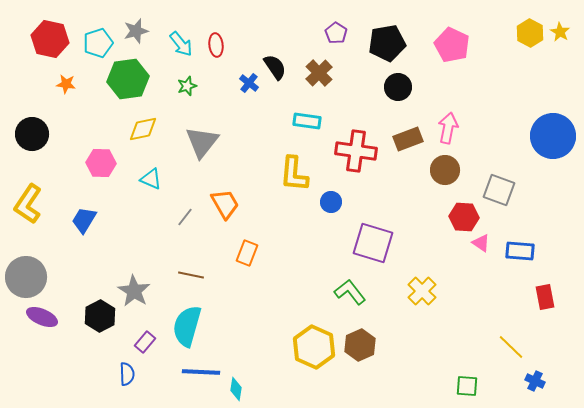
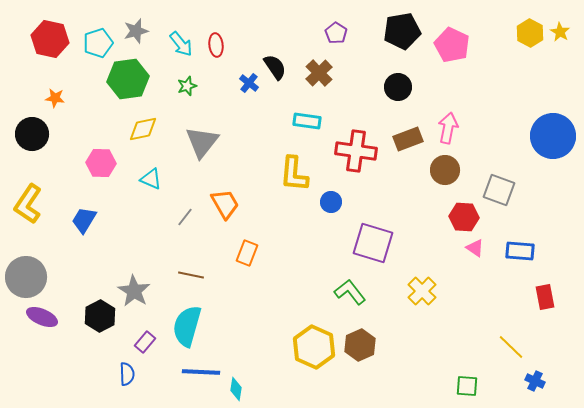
black pentagon at (387, 43): moved 15 px right, 12 px up
orange star at (66, 84): moved 11 px left, 14 px down
pink triangle at (481, 243): moved 6 px left, 5 px down
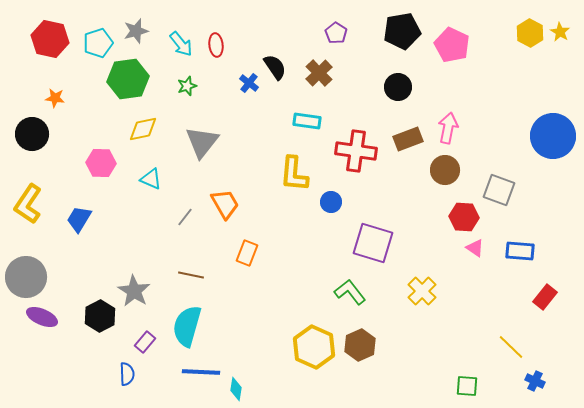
blue trapezoid at (84, 220): moved 5 px left, 1 px up
red rectangle at (545, 297): rotated 50 degrees clockwise
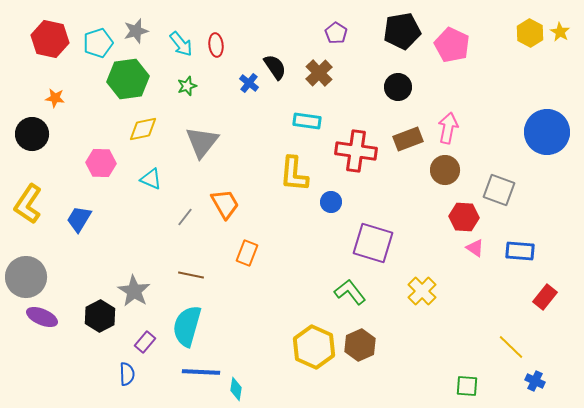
blue circle at (553, 136): moved 6 px left, 4 px up
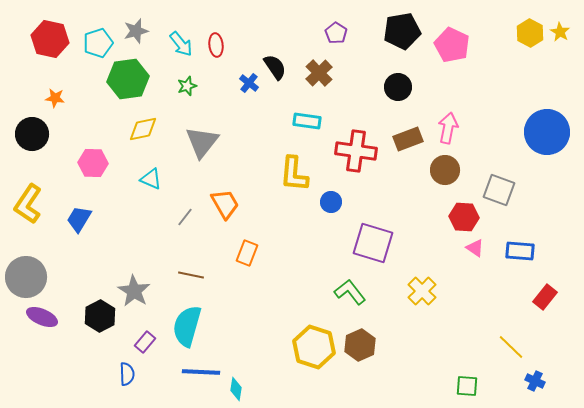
pink hexagon at (101, 163): moved 8 px left
yellow hexagon at (314, 347): rotated 6 degrees counterclockwise
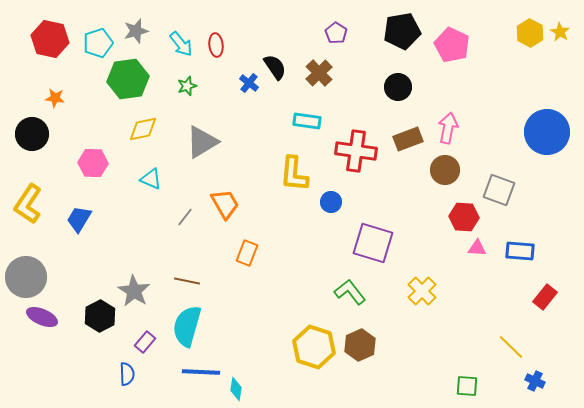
gray triangle at (202, 142): rotated 21 degrees clockwise
pink triangle at (475, 248): moved 2 px right; rotated 30 degrees counterclockwise
brown line at (191, 275): moved 4 px left, 6 px down
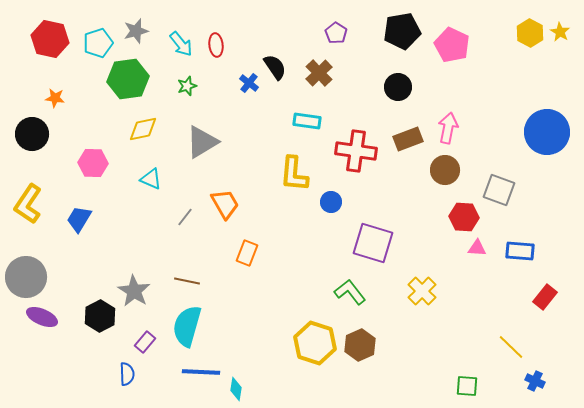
yellow hexagon at (314, 347): moved 1 px right, 4 px up
